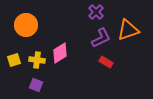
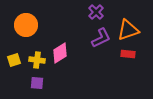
red rectangle: moved 22 px right, 8 px up; rotated 24 degrees counterclockwise
purple square: moved 1 px right, 2 px up; rotated 16 degrees counterclockwise
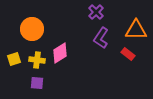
orange circle: moved 6 px right, 4 px down
orange triangle: moved 8 px right; rotated 20 degrees clockwise
purple L-shape: rotated 150 degrees clockwise
red rectangle: rotated 32 degrees clockwise
yellow square: moved 1 px up
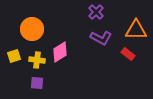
purple L-shape: rotated 95 degrees counterclockwise
pink diamond: moved 1 px up
yellow square: moved 3 px up
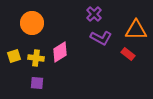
purple cross: moved 2 px left, 2 px down
orange circle: moved 6 px up
yellow cross: moved 1 px left, 2 px up
